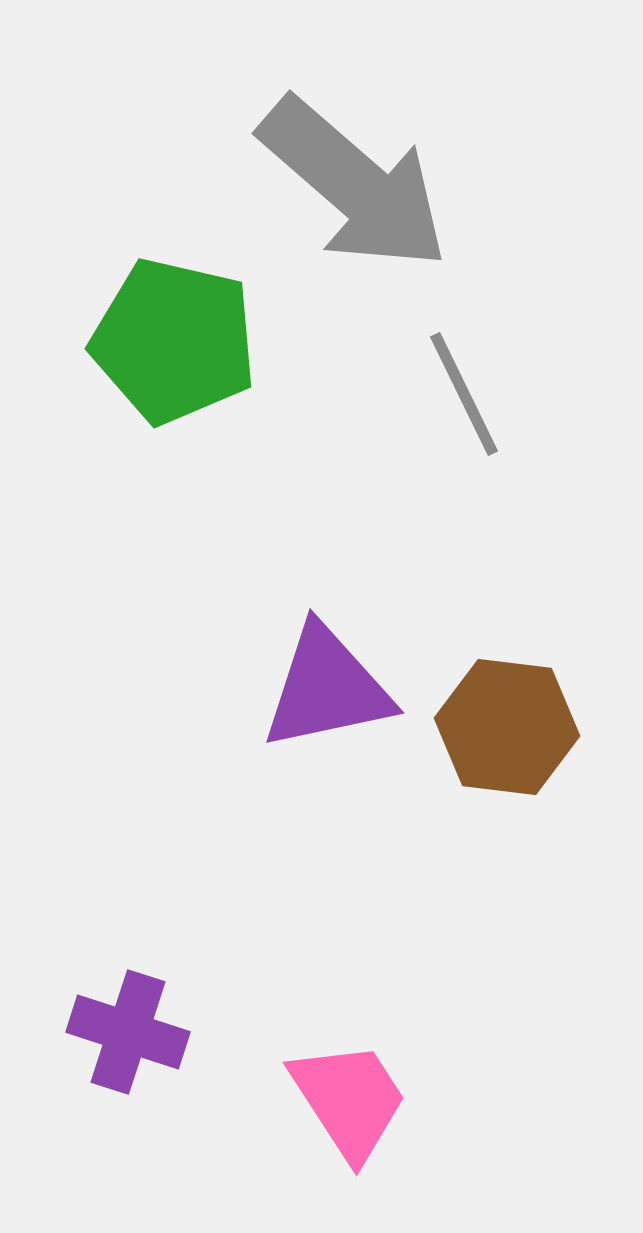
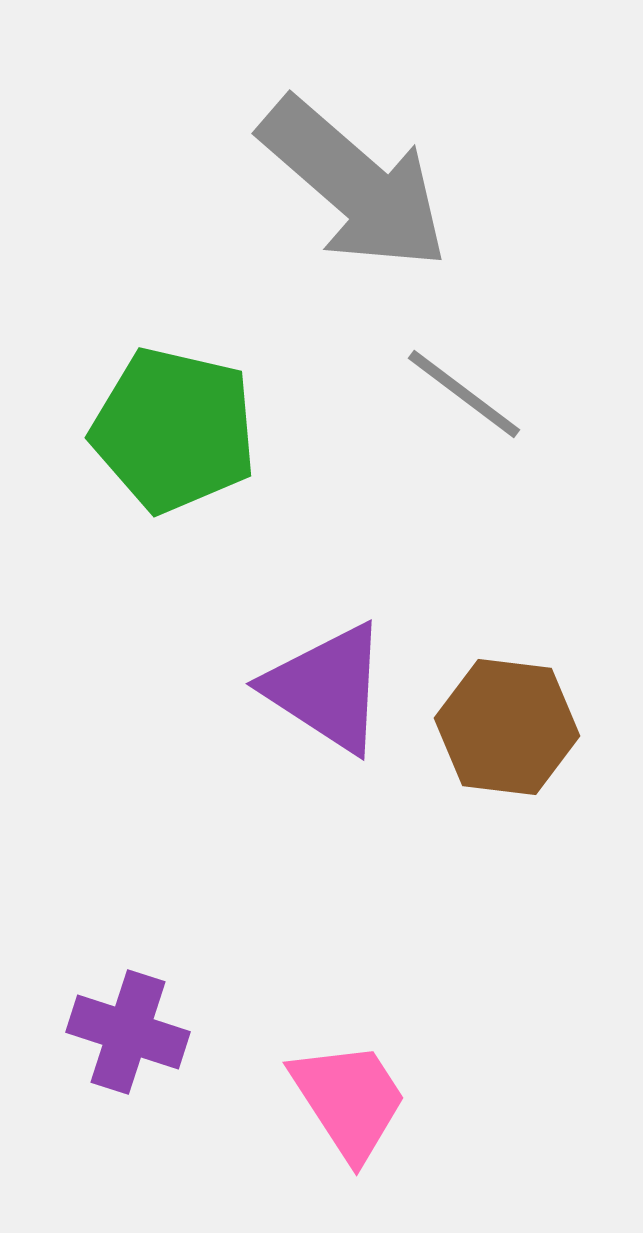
green pentagon: moved 89 px down
gray line: rotated 27 degrees counterclockwise
purple triangle: rotated 45 degrees clockwise
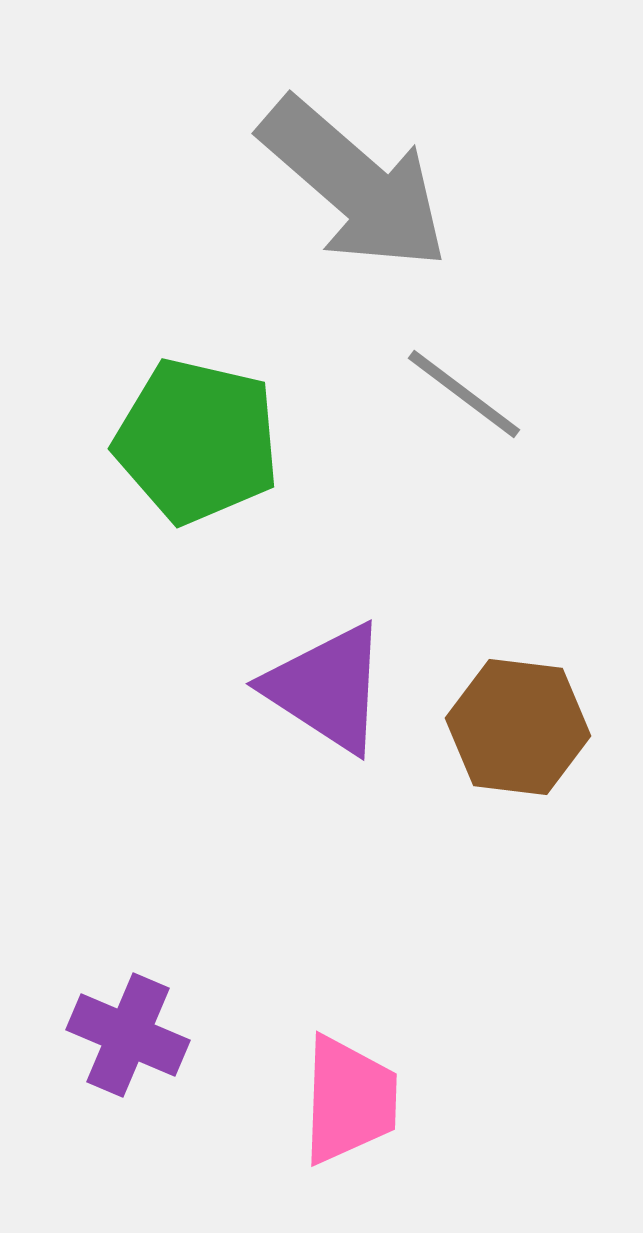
green pentagon: moved 23 px right, 11 px down
brown hexagon: moved 11 px right
purple cross: moved 3 px down; rotated 5 degrees clockwise
pink trapezoid: rotated 35 degrees clockwise
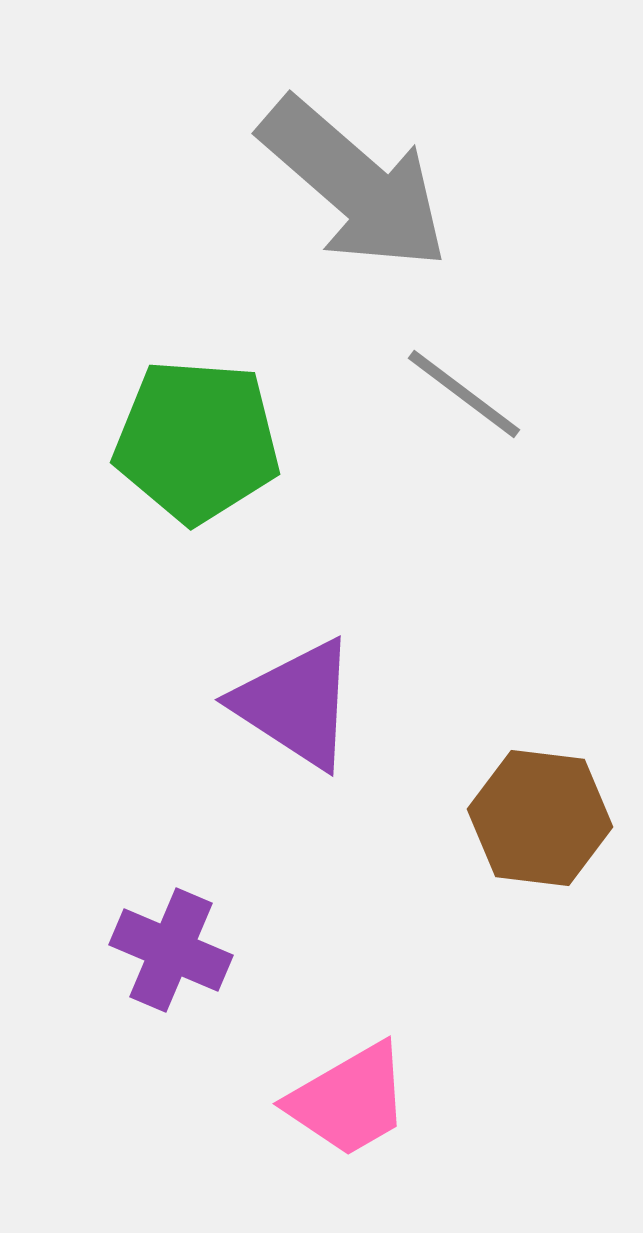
green pentagon: rotated 9 degrees counterclockwise
purple triangle: moved 31 px left, 16 px down
brown hexagon: moved 22 px right, 91 px down
purple cross: moved 43 px right, 85 px up
pink trapezoid: rotated 58 degrees clockwise
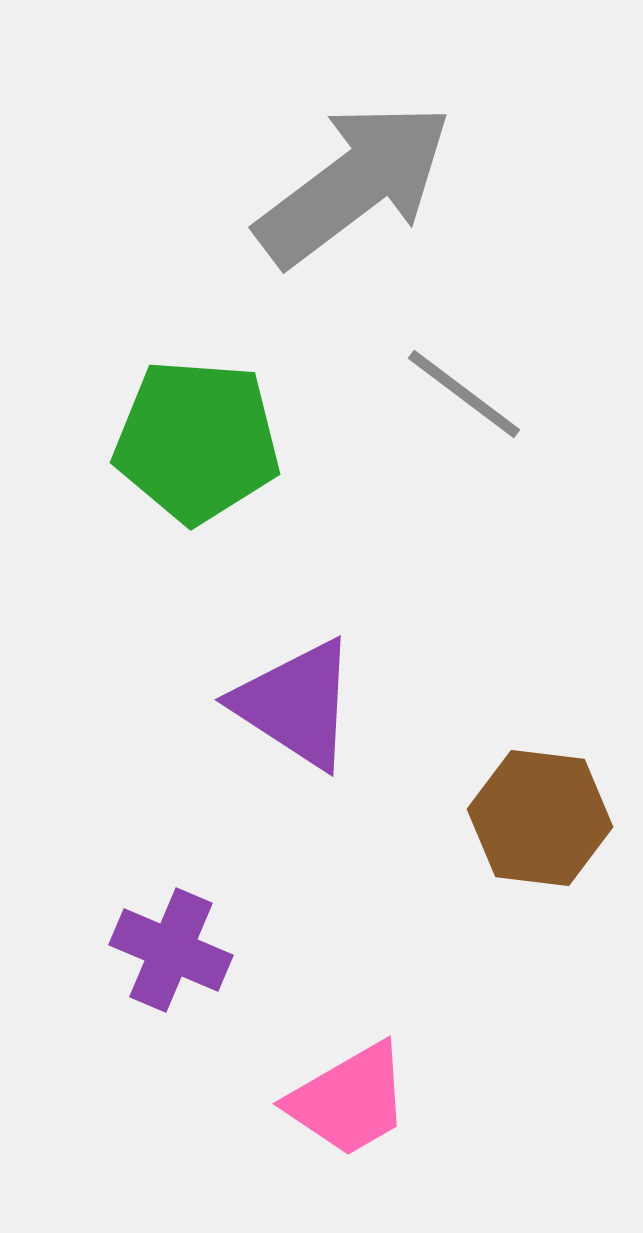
gray arrow: rotated 78 degrees counterclockwise
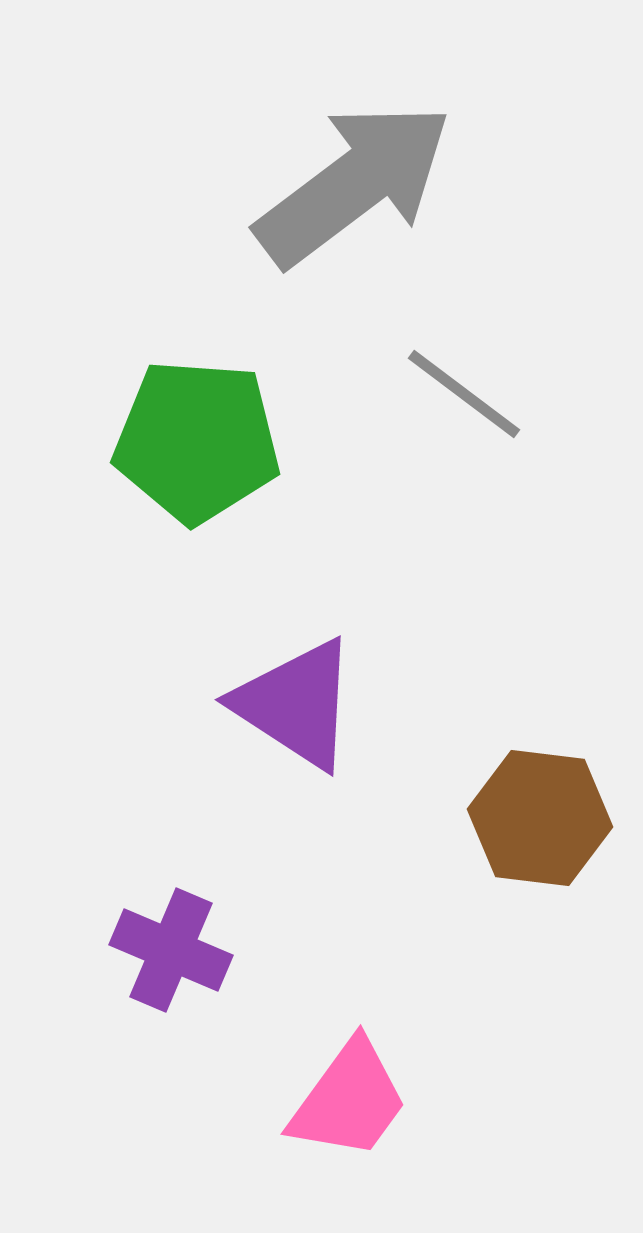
pink trapezoid: rotated 24 degrees counterclockwise
